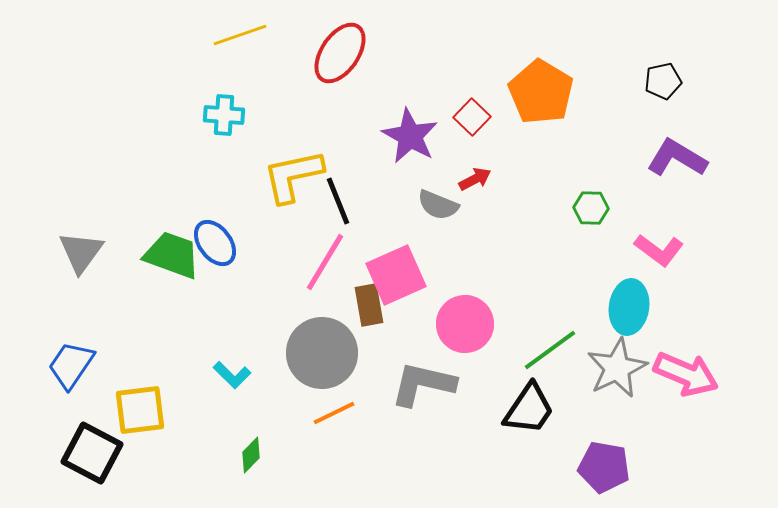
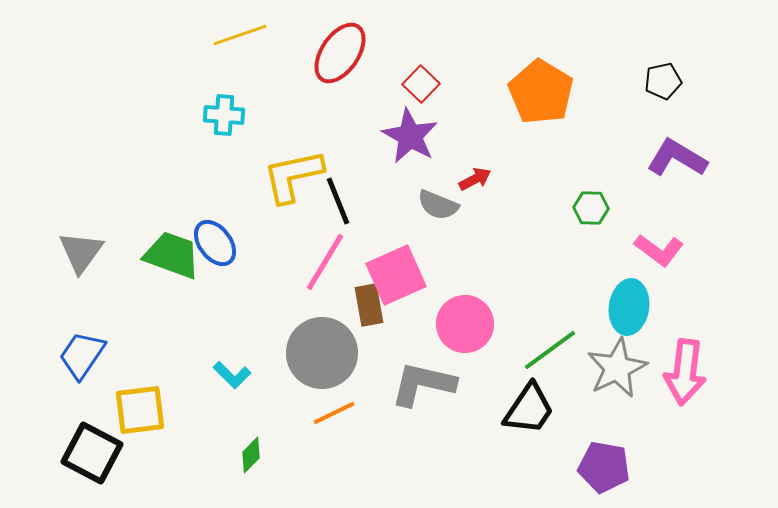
red square: moved 51 px left, 33 px up
blue trapezoid: moved 11 px right, 10 px up
pink arrow: moved 1 px left, 2 px up; rotated 74 degrees clockwise
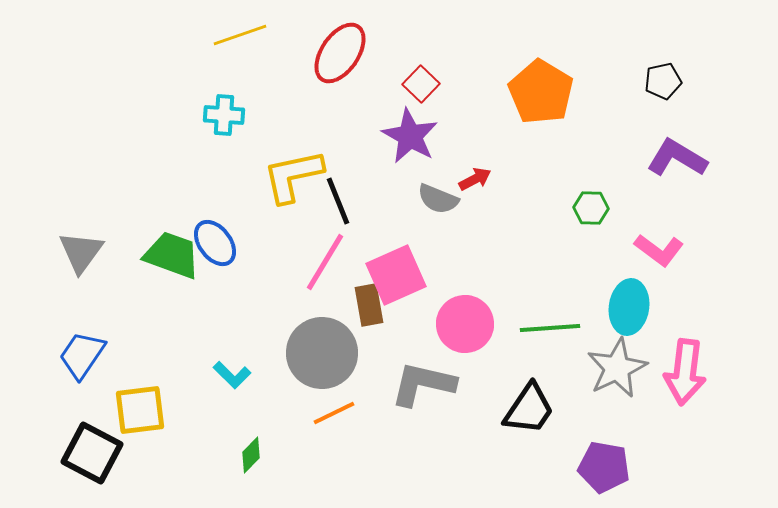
gray semicircle: moved 6 px up
green line: moved 22 px up; rotated 32 degrees clockwise
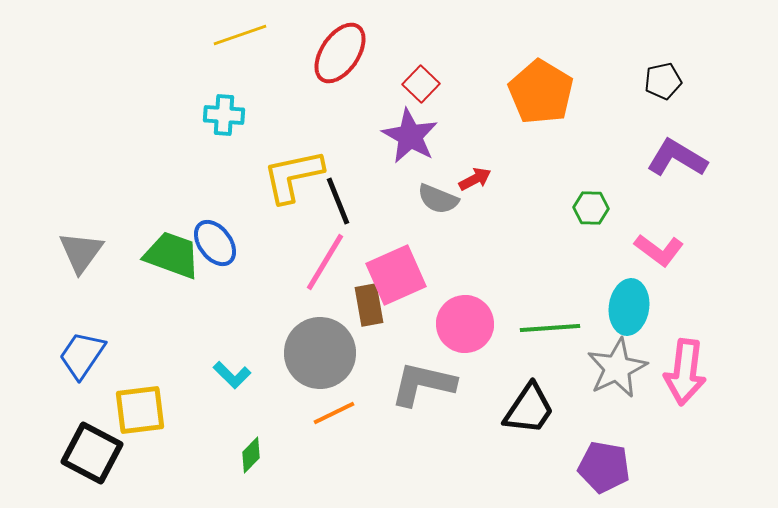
gray circle: moved 2 px left
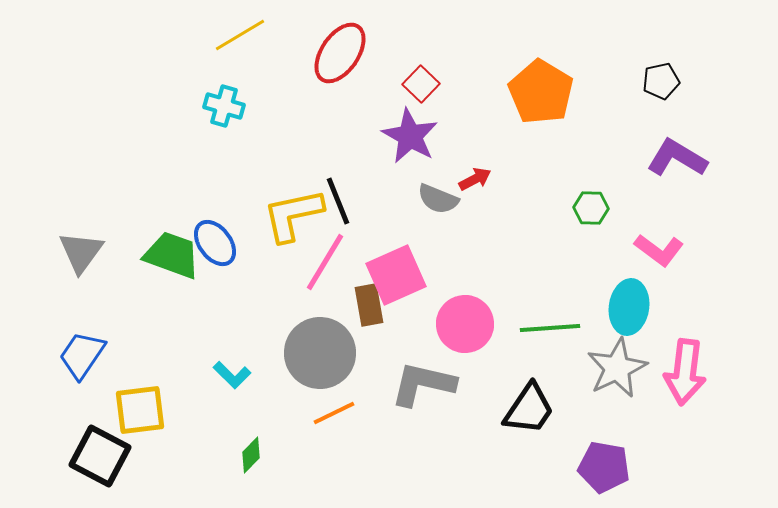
yellow line: rotated 12 degrees counterclockwise
black pentagon: moved 2 px left
cyan cross: moved 9 px up; rotated 12 degrees clockwise
yellow L-shape: moved 39 px down
black square: moved 8 px right, 3 px down
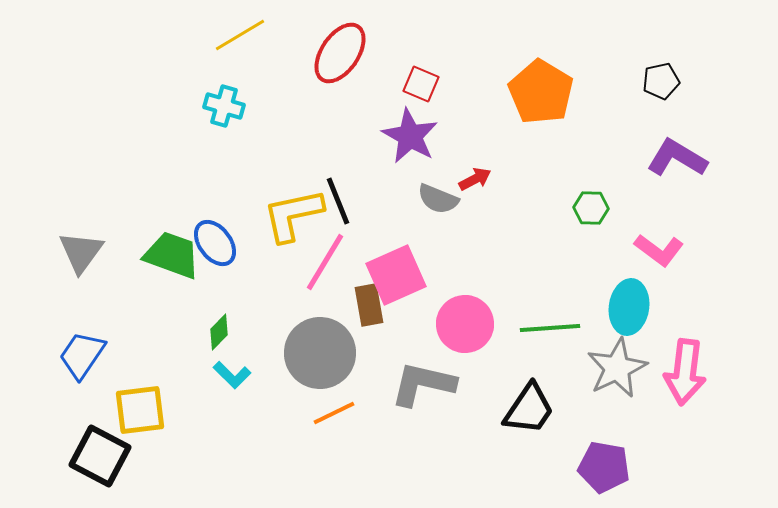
red square: rotated 21 degrees counterclockwise
green diamond: moved 32 px left, 123 px up
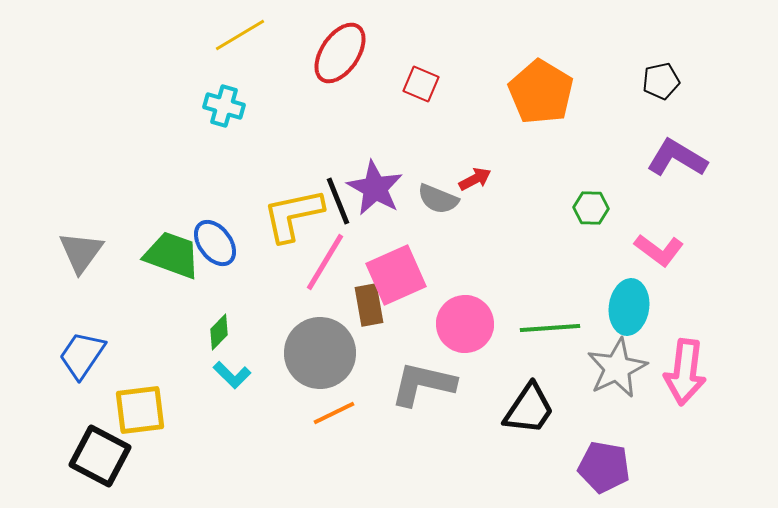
purple star: moved 35 px left, 52 px down
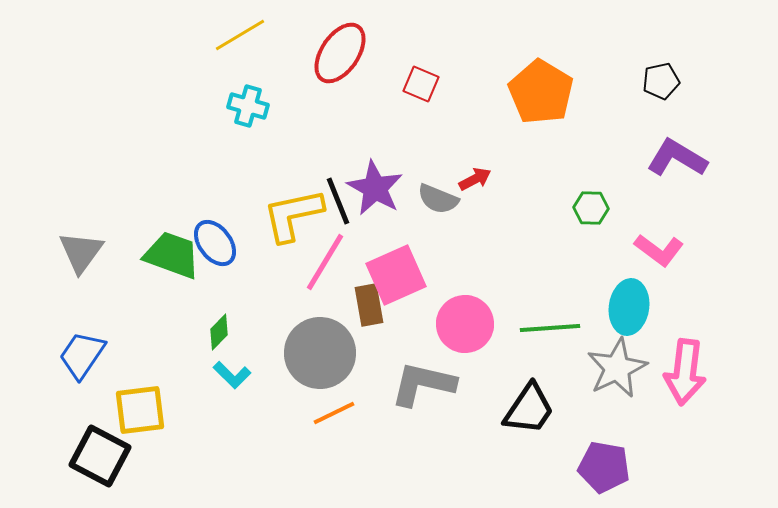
cyan cross: moved 24 px right
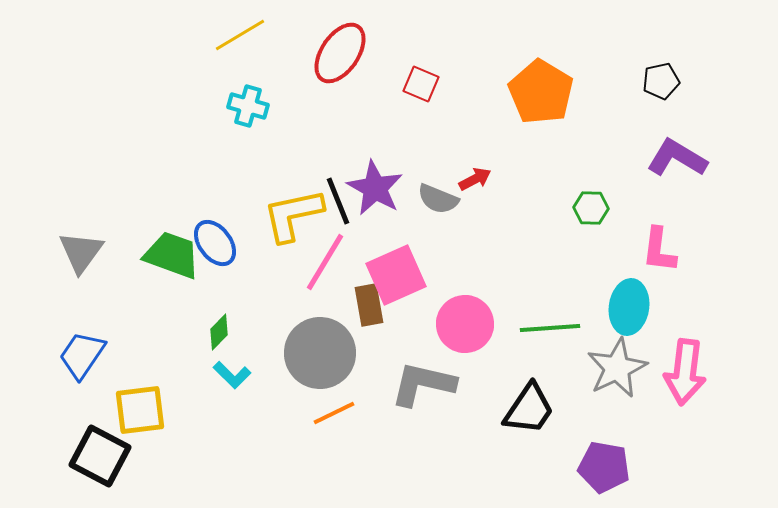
pink L-shape: rotated 60 degrees clockwise
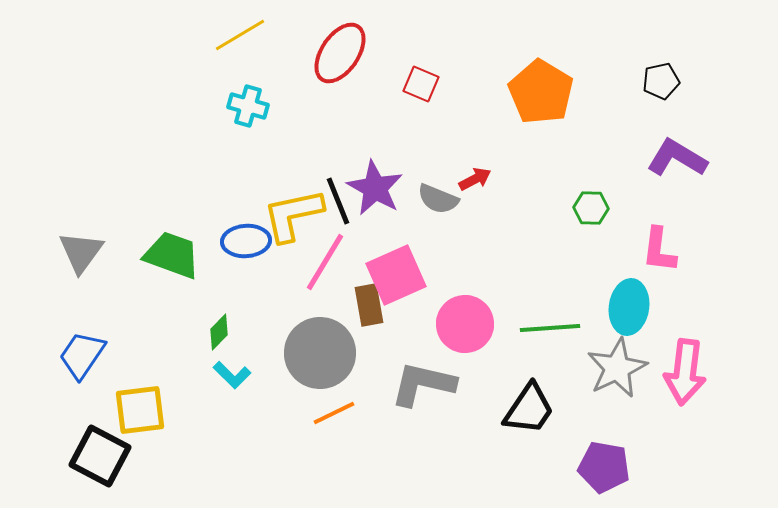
blue ellipse: moved 31 px right, 2 px up; rotated 57 degrees counterclockwise
